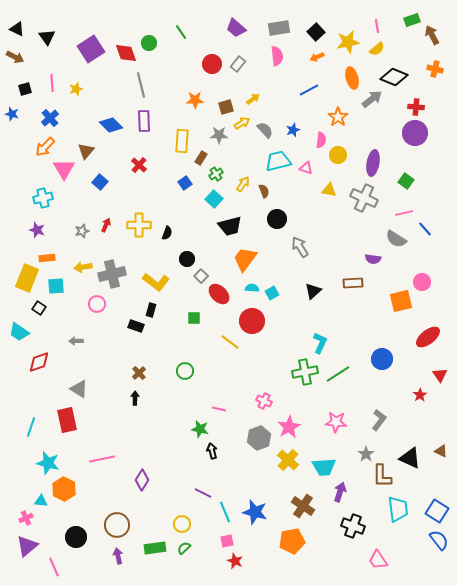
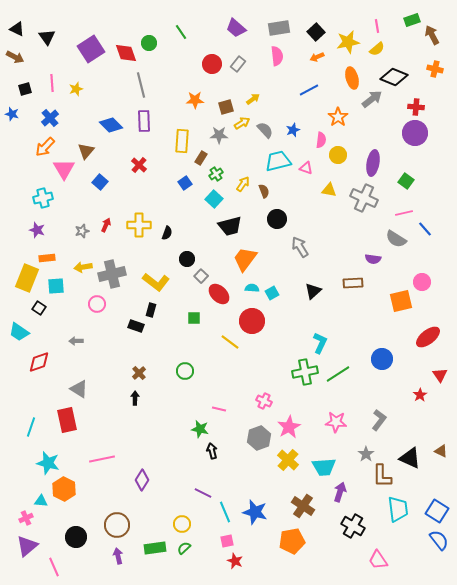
black cross at (353, 526): rotated 10 degrees clockwise
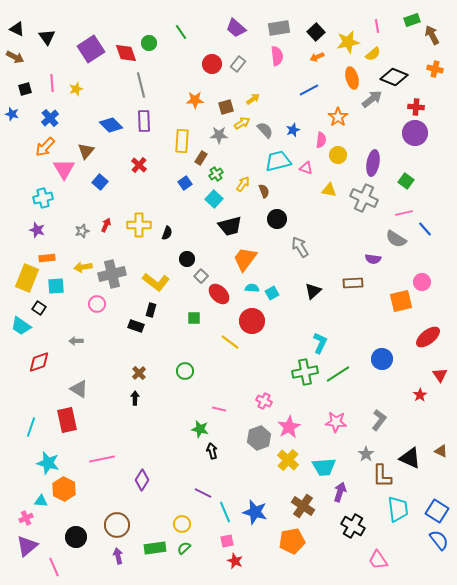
yellow semicircle at (377, 49): moved 4 px left, 5 px down
cyan trapezoid at (19, 332): moved 2 px right, 6 px up
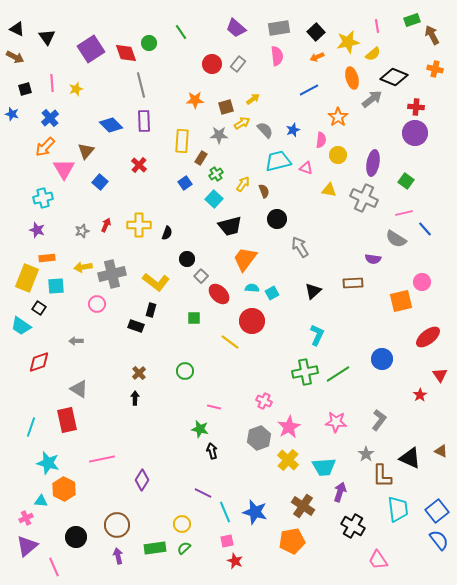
cyan L-shape at (320, 343): moved 3 px left, 8 px up
pink line at (219, 409): moved 5 px left, 2 px up
blue square at (437, 511): rotated 20 degrees clockwise
